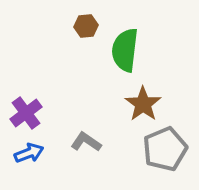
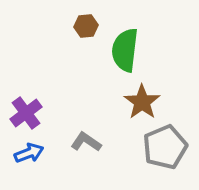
brown star: moved 1 px left, 2 px up
gray pentagon: moved 2 px up
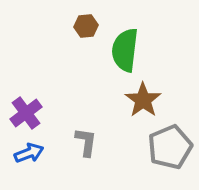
brown star: moved 1 px right, 2 px up
gray L-shape: rotated 64 degrees clockwise
gray pentagon: moved 5 px right
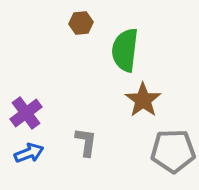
brown hexagon: moved 5 px left, 3 px up
gray pentagon: moved 3 px right, 4 px down; rotated 21 degrees clockwise
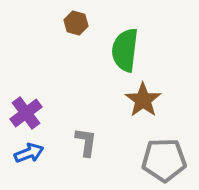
brown hexagon: moved 5 px left; rotated 20 degrees clockwise
gray pentagon: moved 9 px left, 9 px down
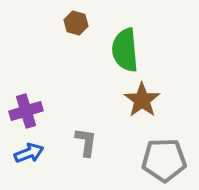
green semicircle: rotated 12 degrees counterclockwise
brown star: moved 1 px left
purple cross: moved 2 px up; rotated 20 degrees clockwise
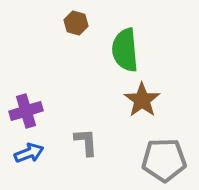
gray L-shape: rotated 12 degrees counterclockwise
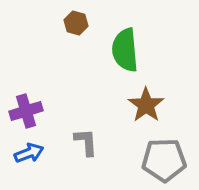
brown star: moved 4 px right, 5 px down
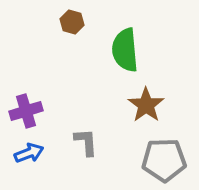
brown hexagon: moved 4 px left, 1 px up
